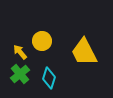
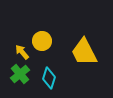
yellow arrow: moved 2 px right
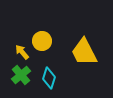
green cross: moved 1 px right, 1 px down
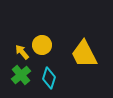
yellow circle: moved 4 px down
yellow trapezoid: moved 2 px down
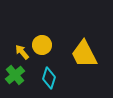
green cross: moved 6 px left
